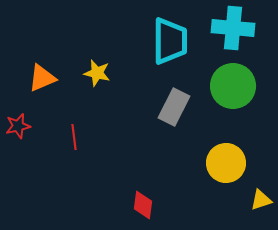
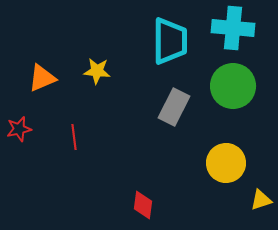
yellow star: moved 2 px up; rotated 8 degrees counterclockwise
red star: moved 1 px right, 3 px down
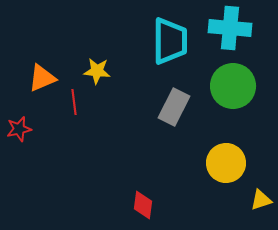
cyan cross: moved 3 px left
red line: moved 35 px up
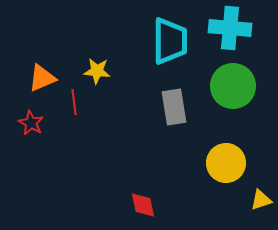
gray rectangle: rotated 36 degrees counterclockwise
red star: moved 12 px right, 6 px up; rotated 30 degrees counterclockwise
red diamond: rotated 20 degrees counterclockwise
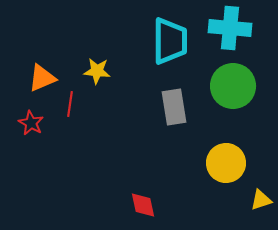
red line: moved 4 px left, 2 px down; rotated 15 degrees clockwise
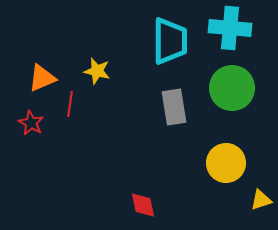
yellow star: rotated 8 degrees clockwise
green circle: moved 1 px left, 2 px down
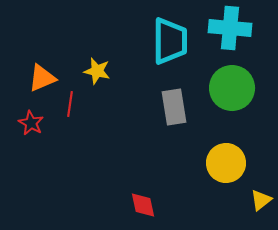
yellow triangle: rotated 20 degrees counterclockwise
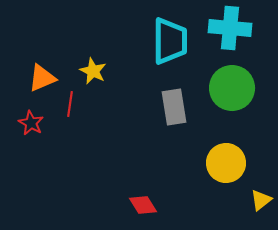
yellow star: moved 4 px left; rotated 12 degrees clockwise
red diamond: rotated 20 degrees counterclockwise
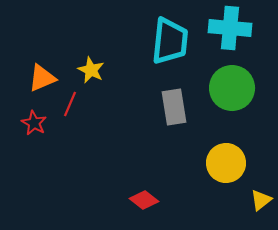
cyan trapezoid: rotated 6 degrees clockwise
yellow star: moved 2 px left, 1 px up
red line: rotated 15 degrees clockwise
red star: moved 3 px right
red diamond: moved 1 px right, 5 px up; rotated 20 degrees counterclockwise
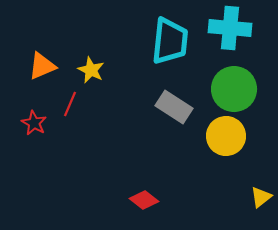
orange triangle: moved 12 px up
green circle: moved 2 px right, 1 px down
gray rectangle: rotated 48 degrees counterclockwise
yellow circle: moved 27 px up
yellow triangle: moved 3 px up
